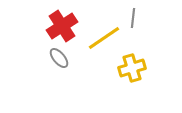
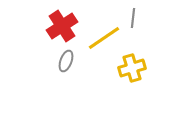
gray ellipse: moved 7 px right, 3 px down; rotated 60 degrees clockwise
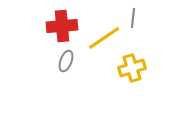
red cross: rotated 28 degrees clockwise
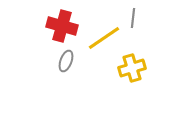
red cross: rotated 20 degrees clockwise
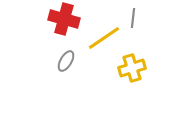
red cross: moved 2 px right, 7 px up
gray ellipse: rotated 10 degrees clockwise
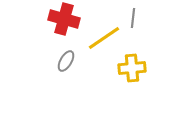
yellow cross: rotated 12 degrees clockwise
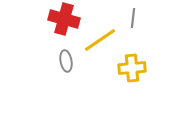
yellow line: moved 4 px left, 2 px down
gray ellipse: rotated 40 degrees counterclockwise
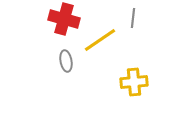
yellow cross: moved 2 px right, 14 px down
